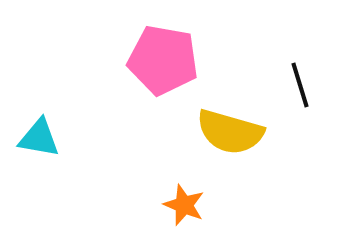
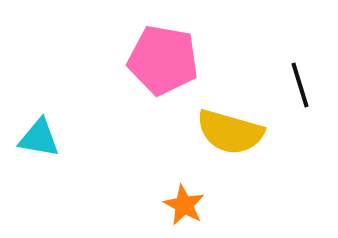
orange star: rotated 6 degrees clockwise
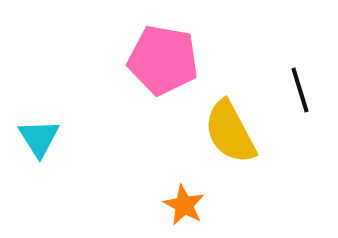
black line: moved 5 px down
yellow semicircle: rotated 46 degrees clockwise
cyan triangle: rotated 48 degrees clockwise
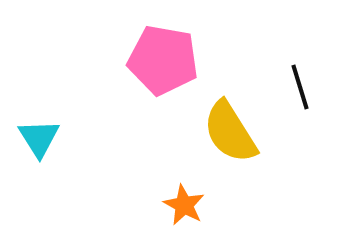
black line: moved 3 px up
yellow semicircle: rotated 4 degrees counterclockwise
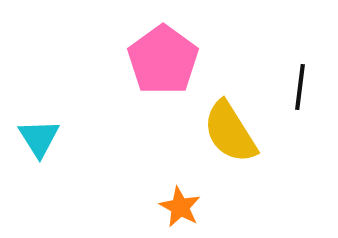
pink pentagon: rotated 26 degrees clockwise
black line: rotated 24 degrees clockwise
orange star: moved 4 px left, 2 px down
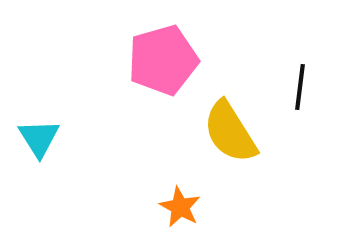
pink pentagon: rotated 20 degrees clockwise
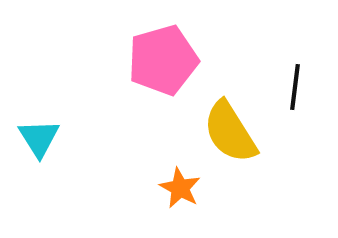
black line: moved 5 px left
orange star: moved 19 px up
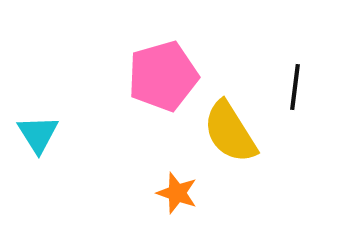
pink pentagon: moved 16 px down
cyan triangle: moved 1 px left, 4 px up
orange star: moved 3 px left, 5 px down; rotated 9 degrees counterclockwise
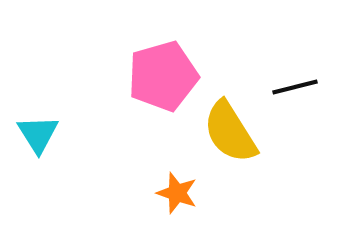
black line: rotated 69 degrees clockwise
